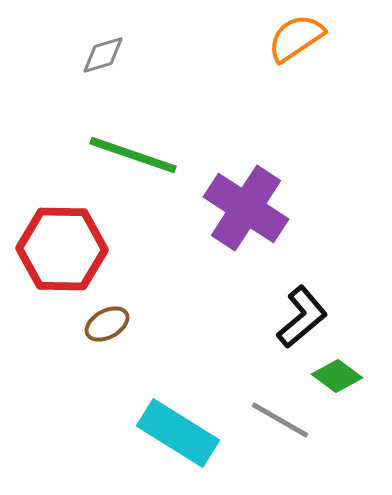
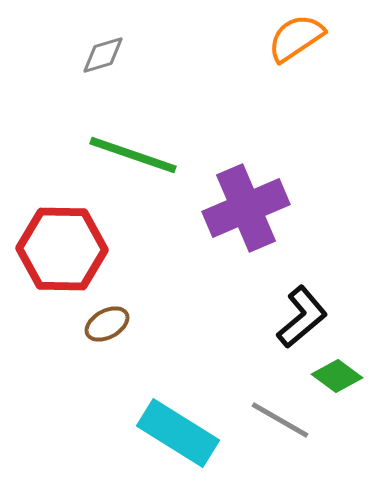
purple cross: rotated 34 degrees clockwise
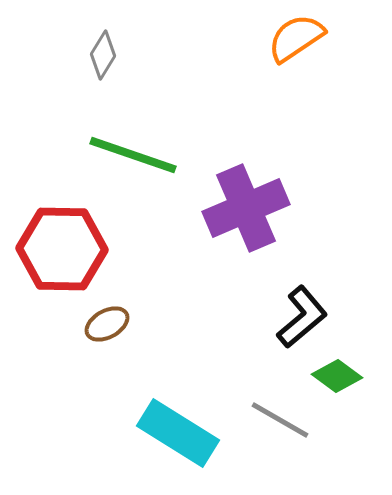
gray diamond: rotated 42 degrees counterclockwise
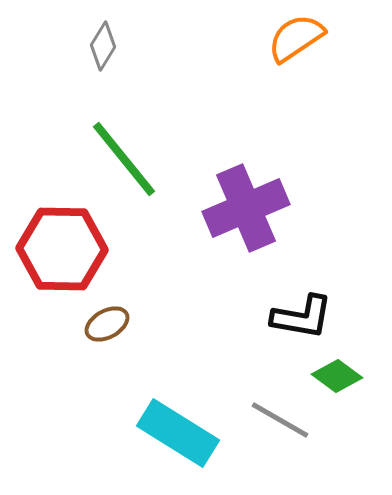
gray diamond: moved 9 px up
green line: moved 9 px left, 4 px down; rotated 32 degrees clockwise
black L-shape: rotated 50 degrees clockwise
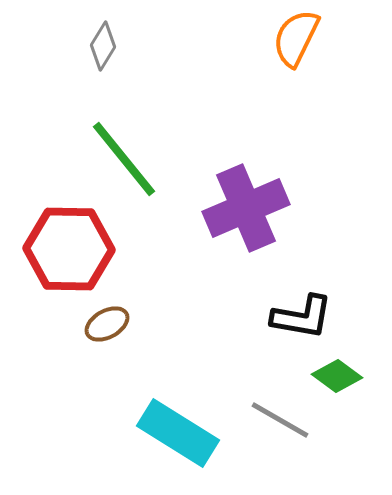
orange semicircle: rotated 30 degrees counterclockwise
red hexagon: moved 7 px right
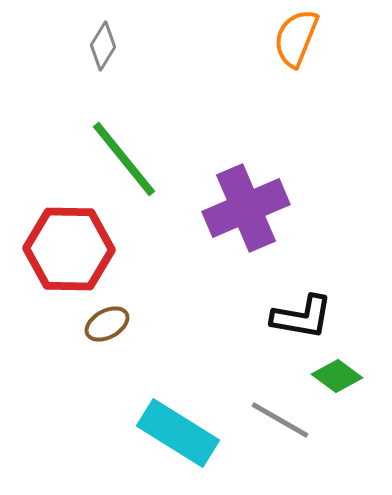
orange semicircle: rotated 4 degrees counterclockwise
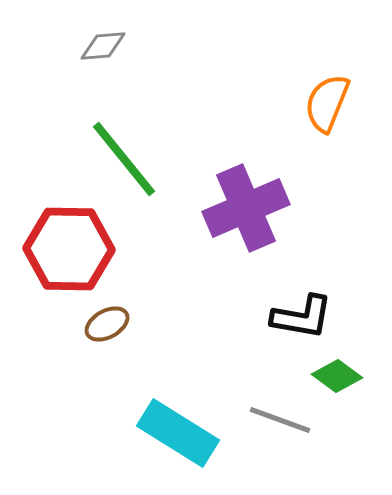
orange semicircle: moved 31 px right, 65 px down
gray diamond: rotated 54 degrees clockwise
gray line: rotated 10 degrees counterclockwise
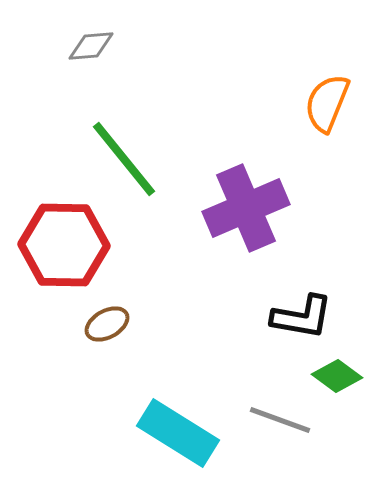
gray diamond: moved 12 px left
red hexagon: moved 5 px left, 4 px up
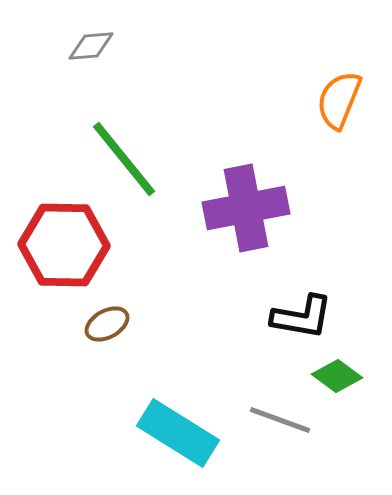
orange semicircle: moved 12 px right, 3 px up
purple cross: rotated 12 degrees clockwise
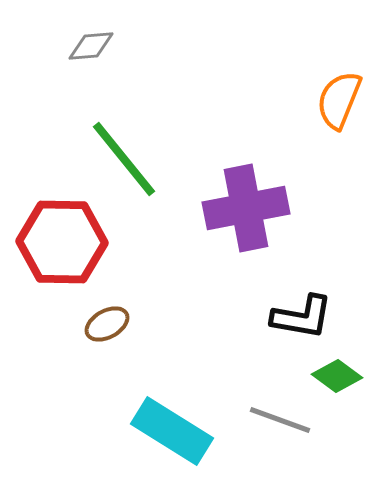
red hexagon: moved 2 px left, 3 px up
cyan rectangle: moved 6 px left, 2 px up
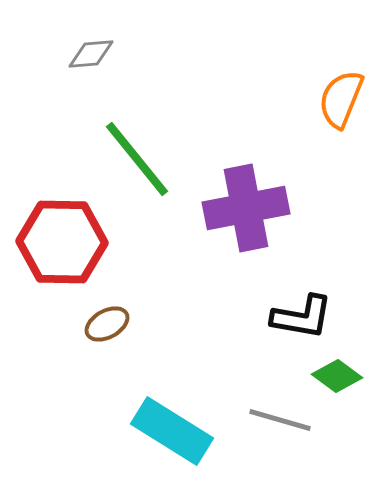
gray diamond: moved 8 px down
orange semicircle: moved 2 px right, 1 px up
green line: moved 13 px right
gray line: rotated 4 degrees counterclockwise
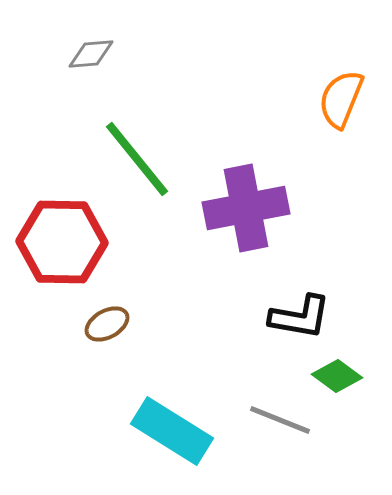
black L-shape: moved 2 px left
gray line: rotated 6 degrees clockwise
